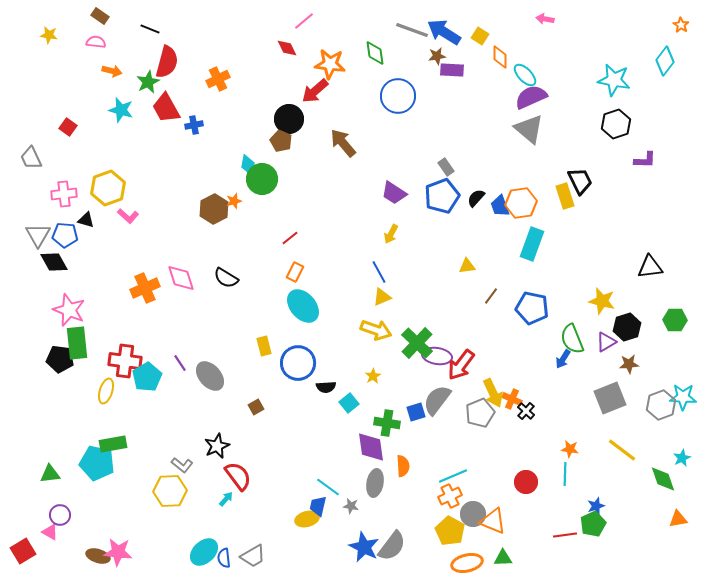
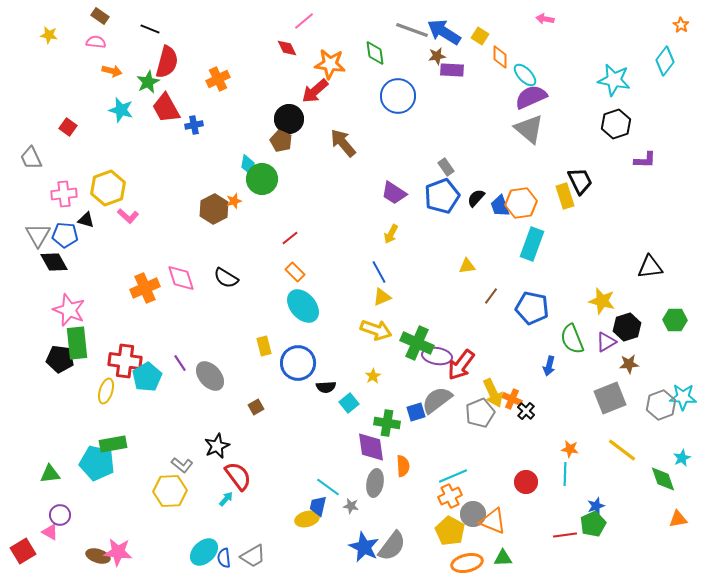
orange rectangle at (295, 272): rotated 72 degrees counterclockwise
green cross at (417, 343): rotated 20 degrees counterclockwise
blue arrow at (563, 359): moved 14 px left, 7 px down; rotated 18 degrees counterclockwise
gray semicircle at (437, 400): rotated 16 degrees clockwise
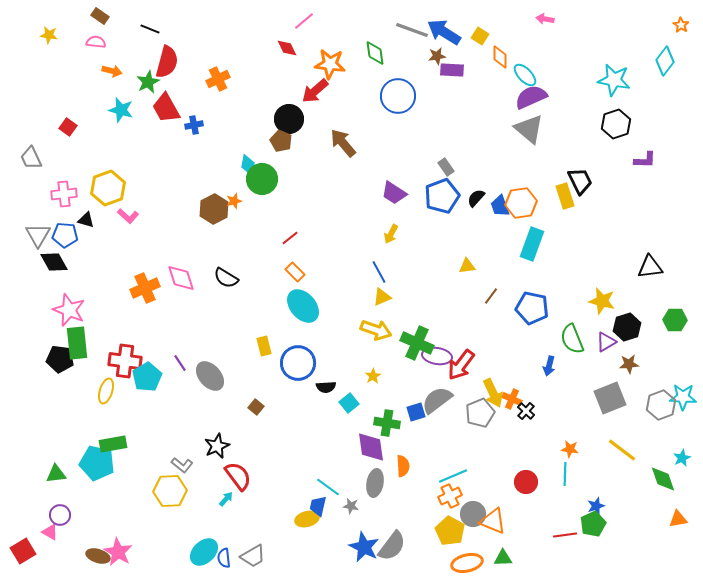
brown square at (256, 407): rotated 21 degrees counterclockwise
green triangle at (50, 474): moved 6 px right
pink star at (118, 552): rotated 24 degrees clockwise
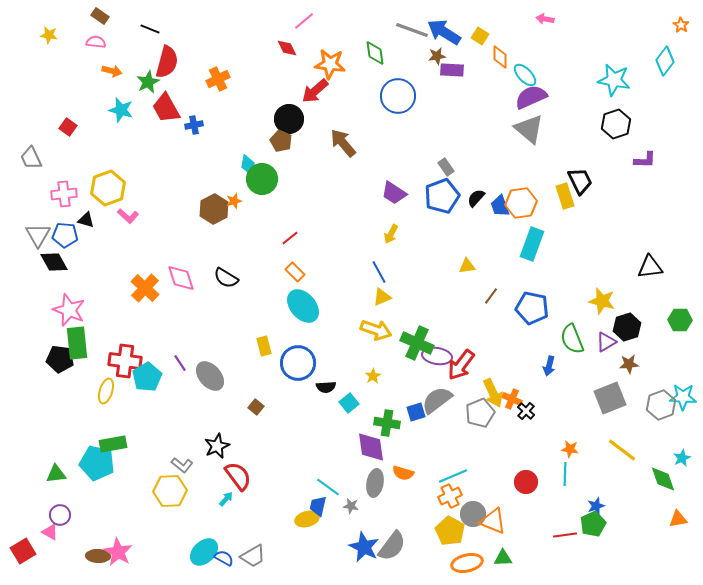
orange cross at (145, 288): rotated 24 degrees counterclockwise
green hexagon at (675, 320): moved 5 px right
orange semicircle at (403, 466): moved 7 px down; rotated 110 degrees clockwise
brown ellipse at (98, 556): rotated 15 degrees counterclockwise
blue semicircle at (224, 558): rotated 126 degrees clockwise
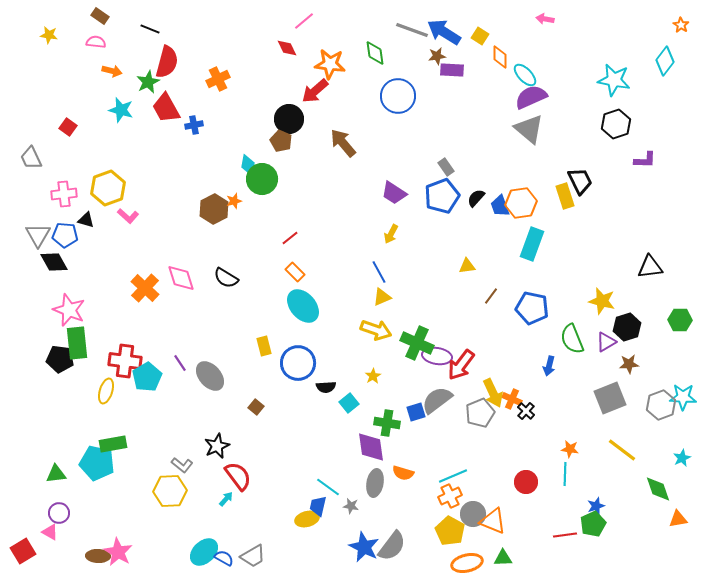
green diamond at (663, 479): moved 5 px left, 10 px down
purple circle at (60, 515): moved 1 px left, 2 px up
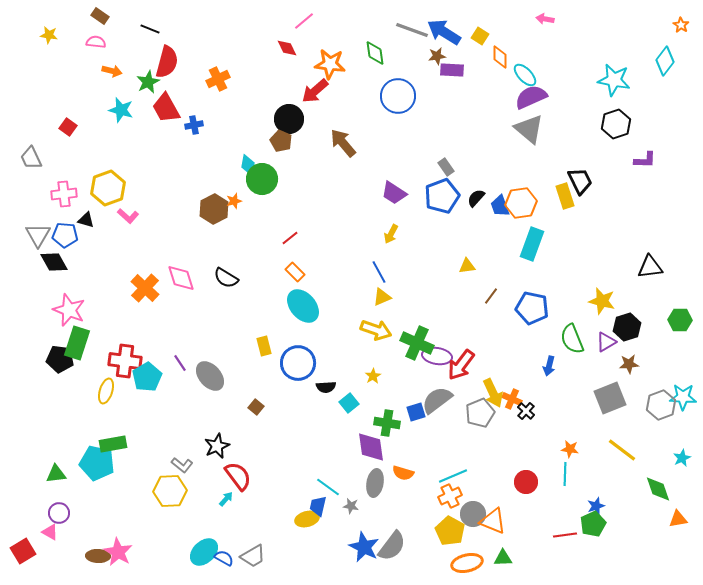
green rectangle at (77, 343): rotated 24 degrees clockwise
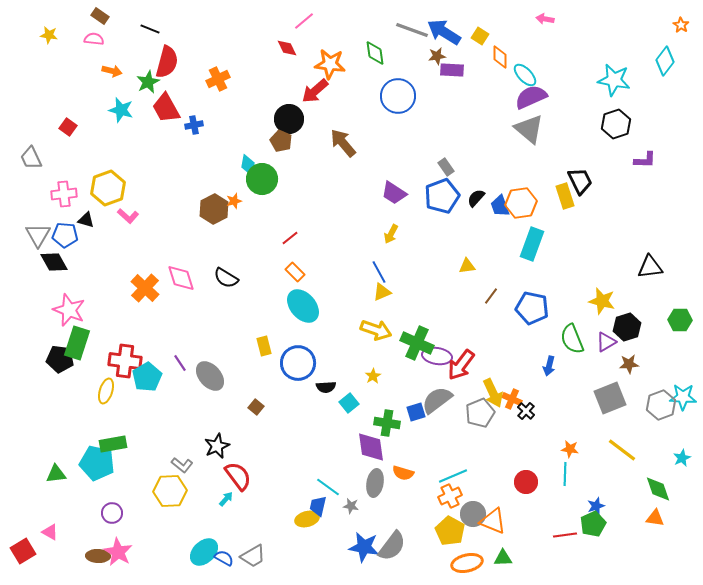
pink semicircle at (96, 42): moved 2 px left, 3 px up
yellow triangle at (382, 297): moved 5 px up
purple circle at (59, 513): moved 53 px right
orange triangle at (678, 519): moved 23 px left, 1 px up; rotated 18 degrees clockwise
blue star at (364, 547): rotated 16 degrees counterclockwise
